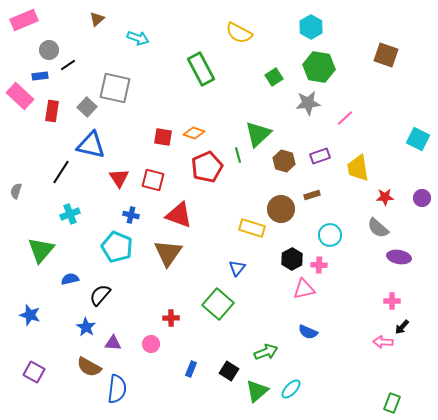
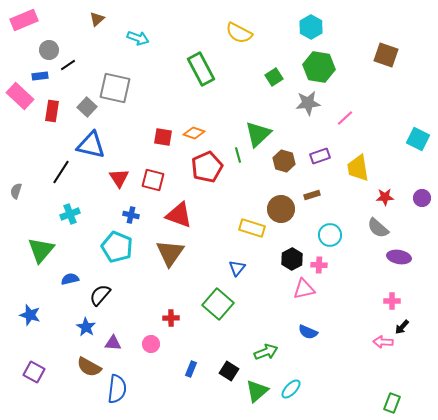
brown triangle at (168, 253): moved 2 px right
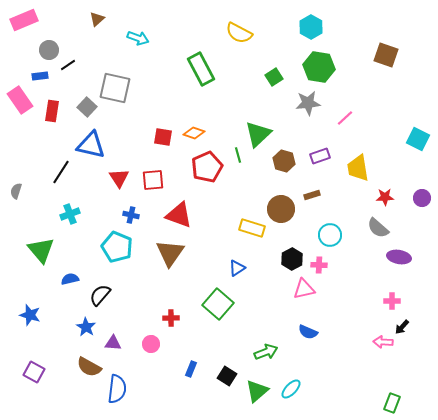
pink rectangle at (20, 96): moved 4 px down; rotated 12 degrees clockwise
red square at (153, 180): rotated 20 degrees counterclockwise
green triangle at (41, 250): rotated 20 degrees counterclockwise
blue triangle at (237, 268): rotated 18 degrees clockwise
black square at (229, 371): moved 2 px left, 5 px down
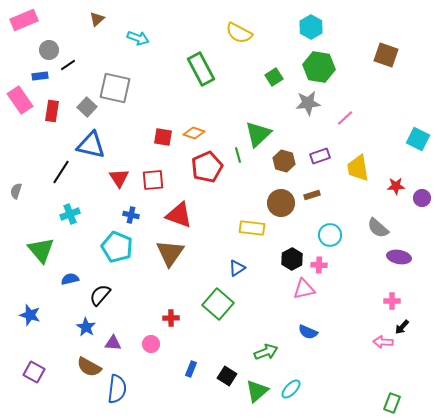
red star at (385, 197): moved 11 px right, 11 px up
brown circle at (281, 209): moved 6 px up
yellow rectangle at (252, 228): rotated 10 degrees counterclockwise
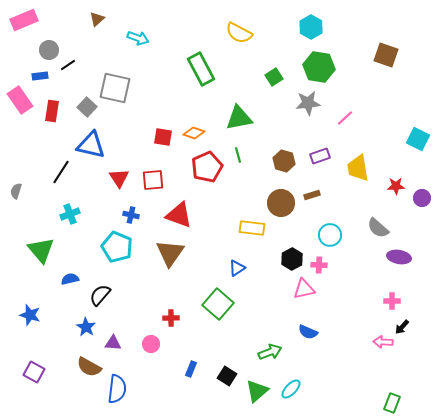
green triangle at (258, 134): moved 19 px left, 16 px up; rotated 32 degrees clockwise
green arrow at (266, 352): moved 4 px right
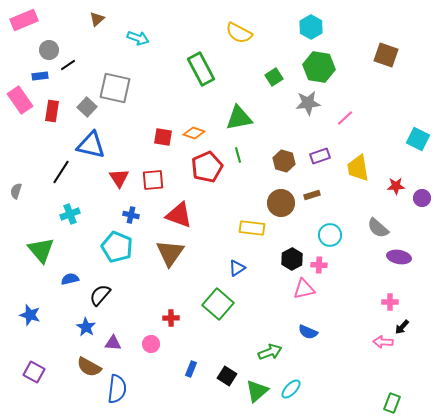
pink cross at (392, 301): moved 2 px left, 1 px down
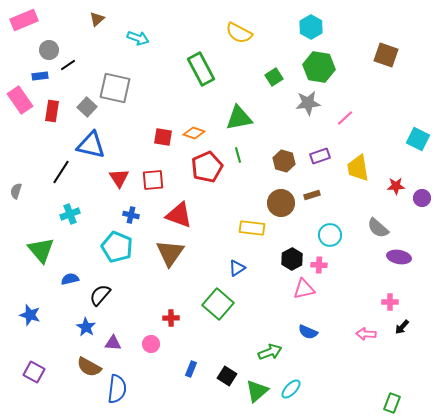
pink arrow at (383, 342): moved 17 px left, 8 px up
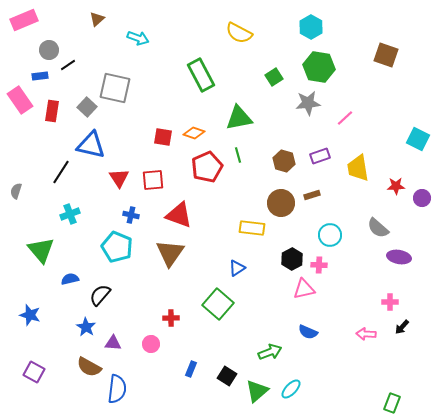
green rectangle at (201, 69): moved 6 px down
